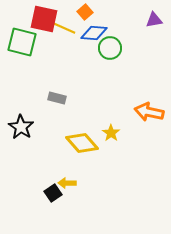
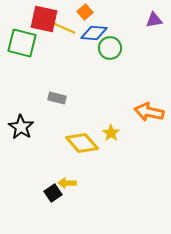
green square: moved 1 px down
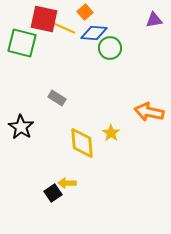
gray rectangle: rotated 18 degrees clockwise
yellow diamond: rotated 36 degrees clockwise
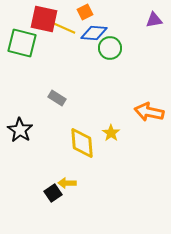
orange square: rotated 14 degrees clockwise
black star: moved 1 px left, 3 px down
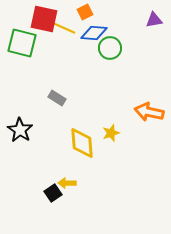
yellow star: rotated 18 degrees clockwise
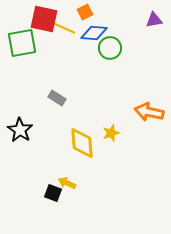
green square: rotated 24 degrees counterclockwise
yellow arrow: rotated 24 degrees clockwise
black square: rotated 36 degrees counterclockwise
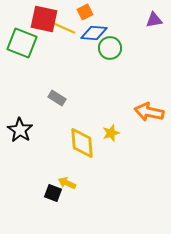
green square: rotated 32 degrees clockwise
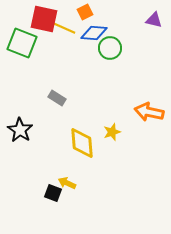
purple triangle: rotated 24 degrees clockwise
yellow star: moved 1 px right, 1 px up
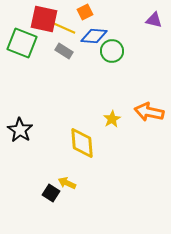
blue diamond: moved 3 px down
green circle: moved 2 px right, 3 px down
gray rectangle: moved 7 px right, 47 px up
yellow star: moved 13 px up; rotated 12 degrees counterclockwise
black square: moved 2 px left; rotated 12 degrees clockwise
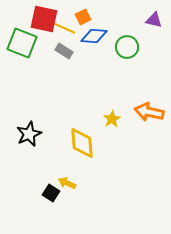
orange square: moved 2 px left, 5 px down
green circle: moved 15 px right, 4 px up
black star: moved 9 px right, 4 px down; rotated 15 degrees clockwise
